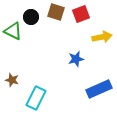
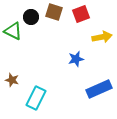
brown square: moved 2 px left
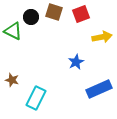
blue star: moved 3 px down; rotated 14 degrees counterclockwise
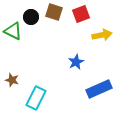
yellow arrow: moved 2 px up
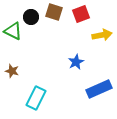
brown star: moved 9 px up
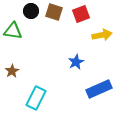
black circle: moved 6 px up
green triangle: rotated 18 degrees counterclockwise
brown star: rotated 24 degrees clockwise
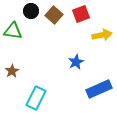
brown square: moved 3 px down; rotated 24 degrees clockwise
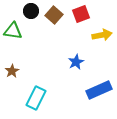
blue rectangle: moved 1 px down
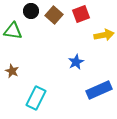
yellow arrow: moved 2 px right
brown star: rotated 16 degrees counterclockwise
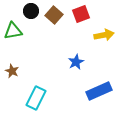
green triangle: rotated 18 degrees counterclockwise
blue rectangle: moved 1 px down
